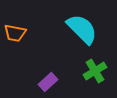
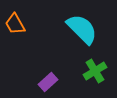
orange trapezoid: moved 9 px up; rotated 50 degrees clockwise
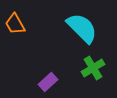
cyan semicircle: moved 1 px up
green cross: moved 2 px left, 3 px up
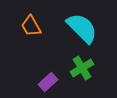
orange trapezoid: moved 16 px right, 2 px down
green cross: moved 11 px left
